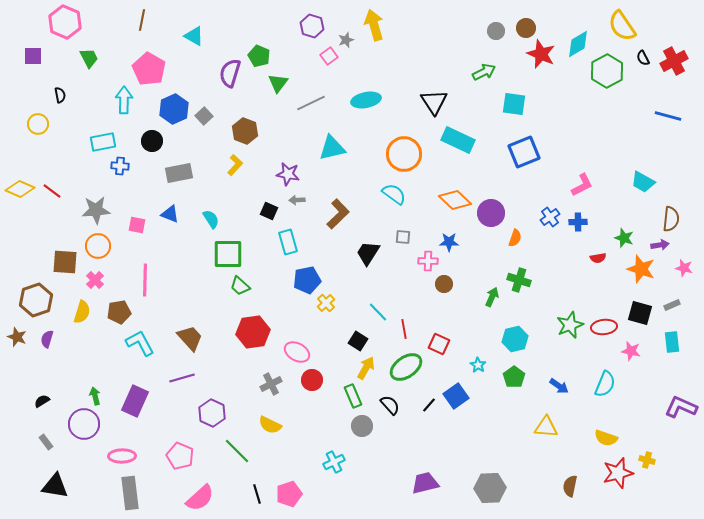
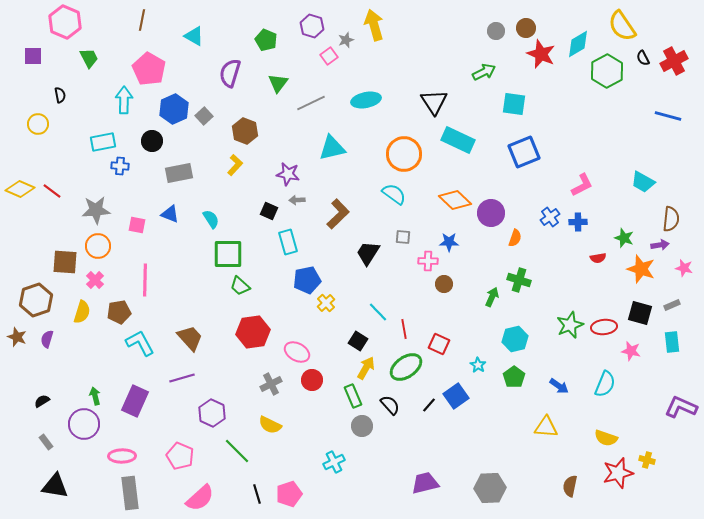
green pentagon at (259, 56): moved 7 px right, 16 px up
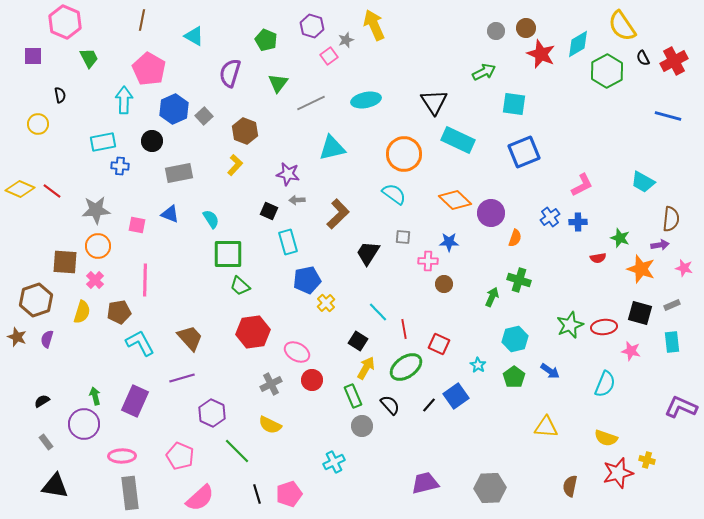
yellow arrow at (374, 25): rotated 8 degrees counterclockwise
green star at (624, 238): moved 4 px left
blue arrow at (559, 386): moved 9 px left, 15 px up
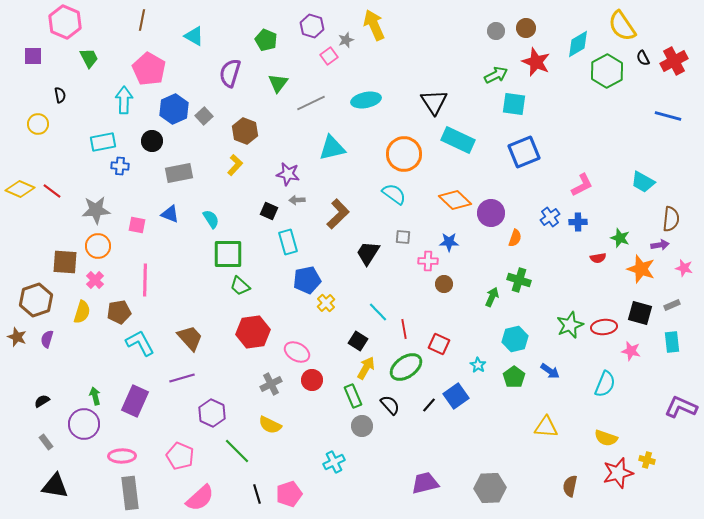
red star at (541, 54): moved 5 px left, 8 px down
green arrow at (484, 72): moved 12 px right, 3 px down
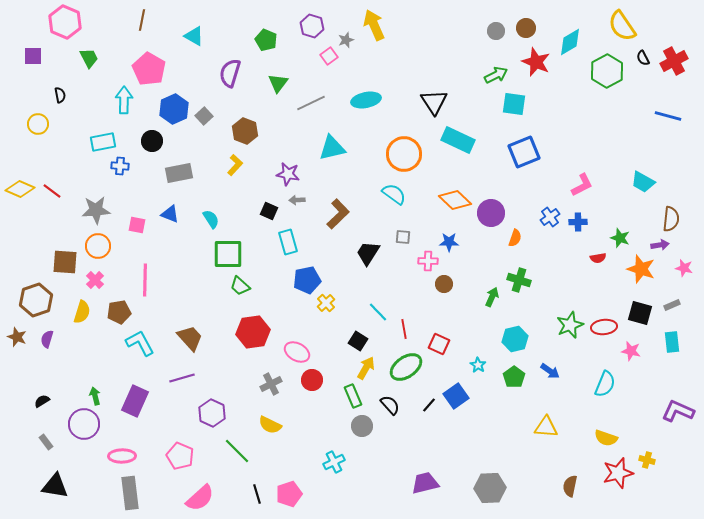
cyan diamond at (578, 44): moved 8 px left, 2 px up
purple L-shape at (681, 407): moved 3 px left, 4 px down
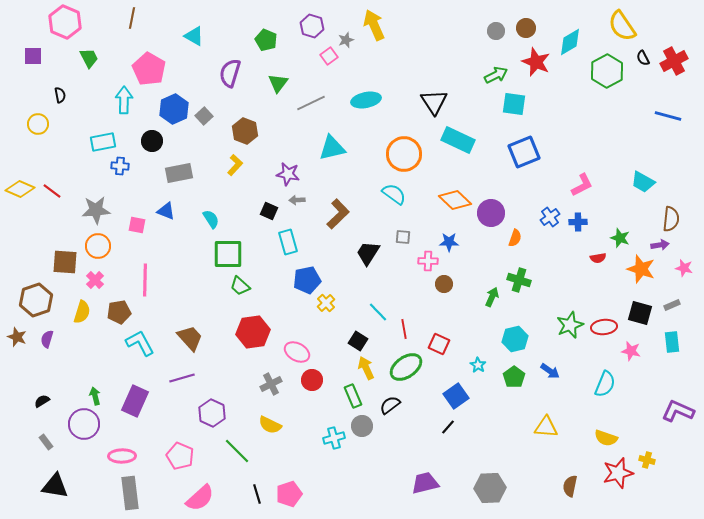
brown line at (142, 20): moved 10 px left, 2 px up
blue triangle at (170, 214): moved 4 px left, 3 px up
yellow arrow at (366, 368): rotated 55 degrees counterclockwise
black semicircle at (390, 405): rotated 85 degrees counterclockwise
black line at (429, 405): moved 19 px right, 22 px down
cyan cross at (334, 462): moved 24 px up; rotated 10 degrees clockwise
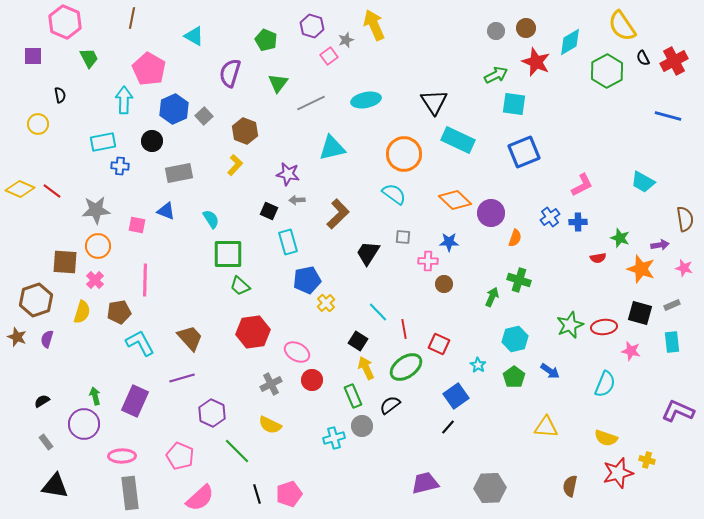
brown semicircle at (671, 219): moved 14 px right; rotated 15 degrees counterclockwise
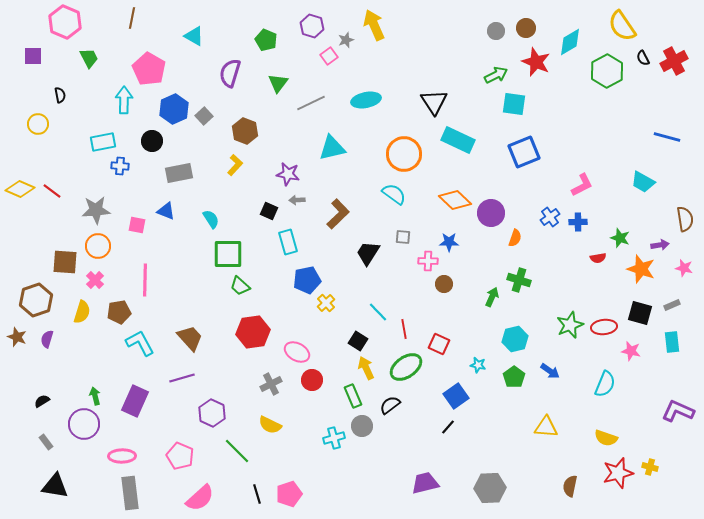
blue line at (668, 116): moved 1 px left, 21 px down
cyan star at (478, 365): rotated 21 degrees counterclockwise
yellow cross at (647, 460): moved 3 px right, 7 px down
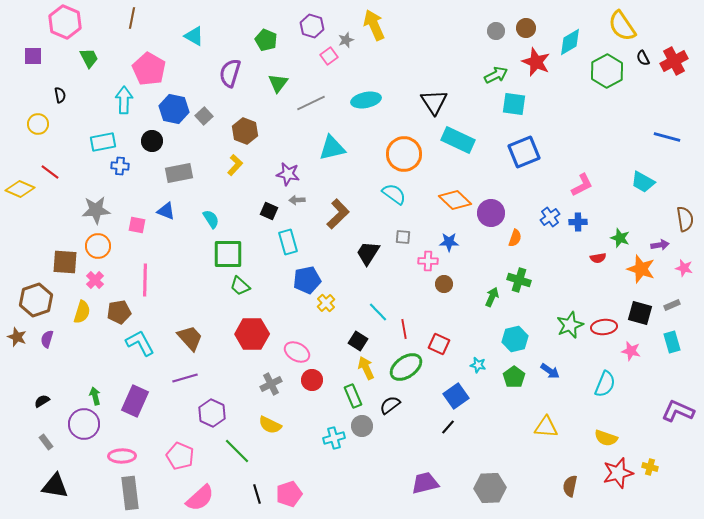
blue hexagon at (174, 109): rotated 24 degrees counterclockwise
red line at (52, 191): moved 2 px left, 19 px up
red hexagon at (253, 332): moved 1 px left, 2 px down; rotated 8 degrees clockwise
cyan rectangle at (672, 342): rotated 10 degrees counterclockwise
purple line at (182, 378): moved 3 px right
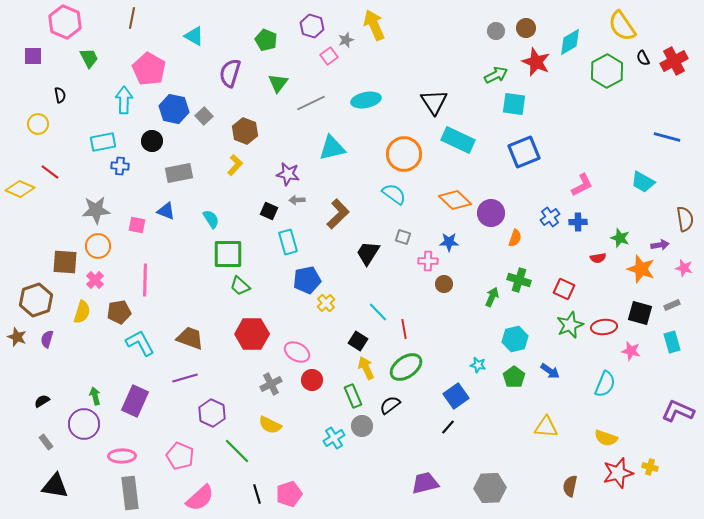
gray square at (403, 237): rotated 14 degrees clockwise
brown trapezoid at (190, 338): rotated 28 degrees counterclockwise
red square at (439, 344): moved 125 px right, 55 px up
cyan cross at (334, 438): rotated 15 degrees counterclockwise
